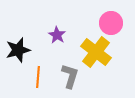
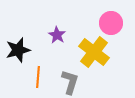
yellow cross: moved 2 px left
gray L-shape: moved 6 px down
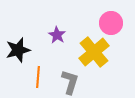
yellow cross: rotated 12 degrees clockwise
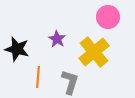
pink circle: moved 3 px left, 6 px up
purple star: moved 4 px down
black star: moved 1 px left, 1 px up; rotated 30 degrees clockwise
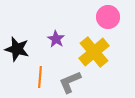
purple star: moved 1 px left
orange line: moved 2 px right
gray L-shape: rotated 130 degrees counterclockwise
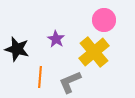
pink circle: moved 4 px left, 3 px down
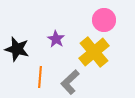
gray L-shape: rotated 20 degrees counterclockwise
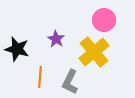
gray L-shape: rotated 20 degrees counterclockwise
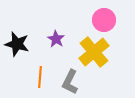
black star: moved 5 px up
